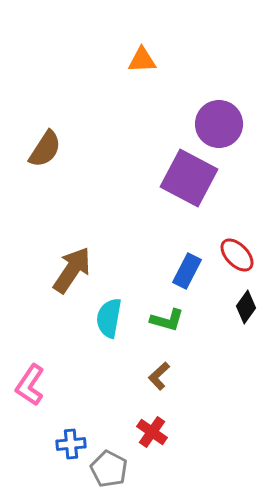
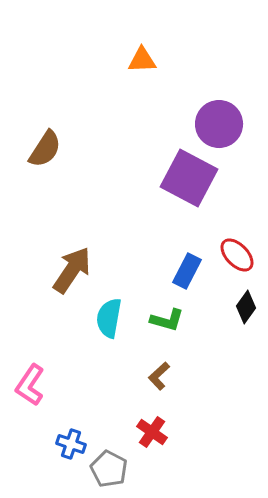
blue cross: rotated 24 degrees clockwise
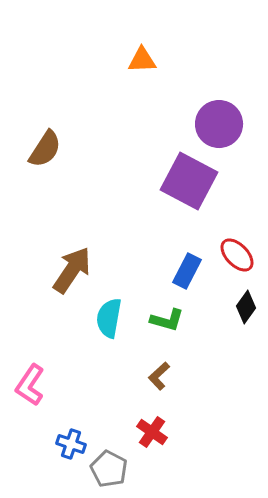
purple square: moved 3 px down
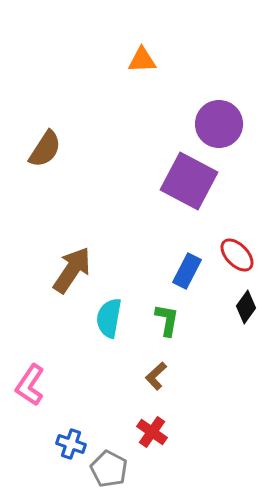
green L-shape: rotated 96 degrees counterclockwise
brown L-shape: moved 3 px left
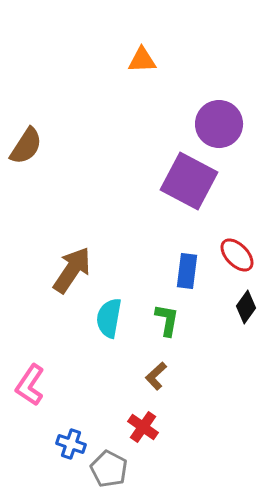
brown semicircle: moved 19 px left, 3 px up
blue rectangle: rotated 20 degrees counterclockwise
red cross: moved 9 px left, 5 px up
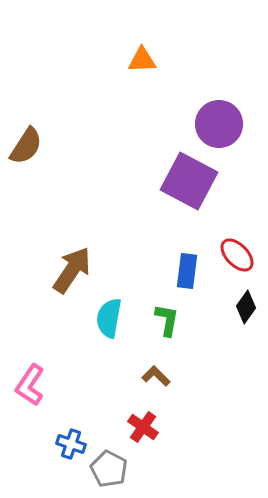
brown L-shape: rotated 88 degrees clockwise
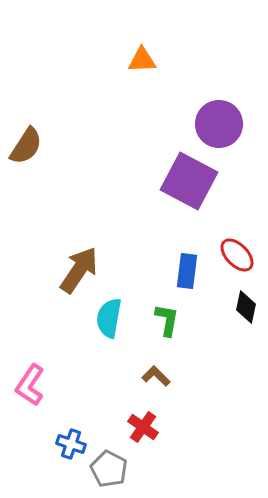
brown arrow: moved 7 px right
black diamond: rotated 24 degrees counterclockwise
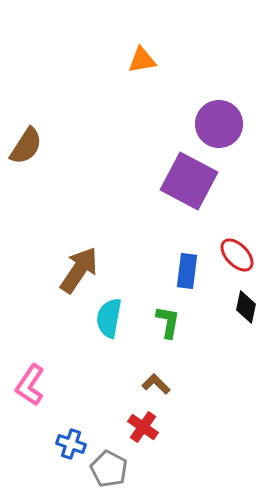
orange triangle: rotated 8 degrees counterclockwise
green L-shape: moved 1 px right, 2 px down
brown L-shape: moved 8 px down
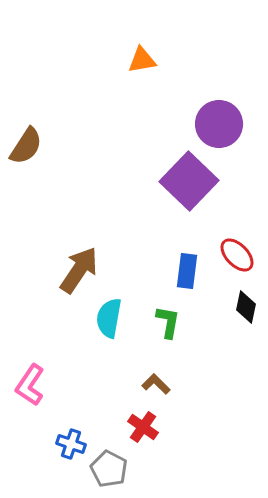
purple square: rotated 16 degrees clockwise
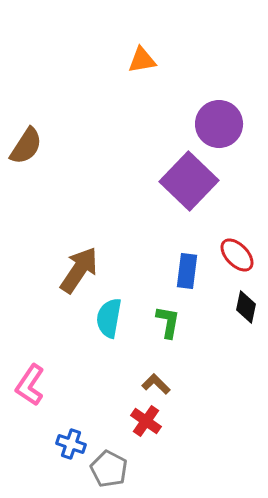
red cross: moved 3 px right, 6 px up
